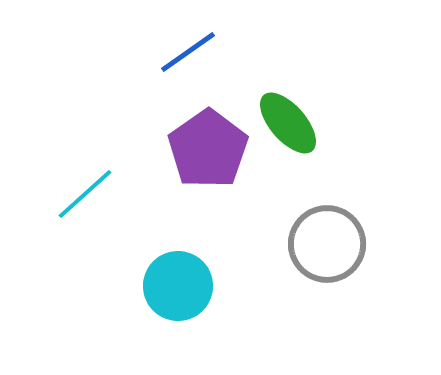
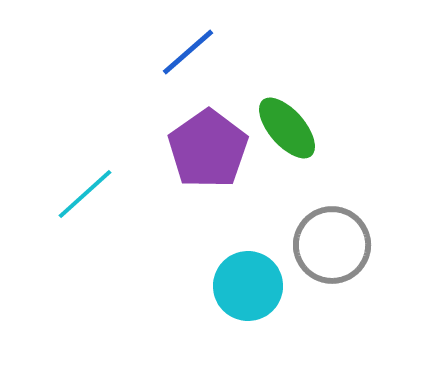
blue line: rotated 6 degrees counterclockwise
green ellipse: moved 1 px left, 5 px down
gray circle: moved 5 px right, 1 px down
cyan circle: moved 70 px right
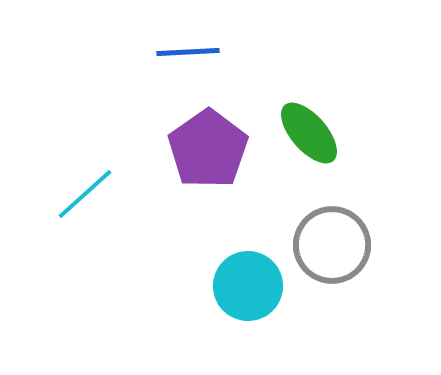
blue line: rotated 38 degrees clockwise
green ellipse: moved 22 px right, 5 px down
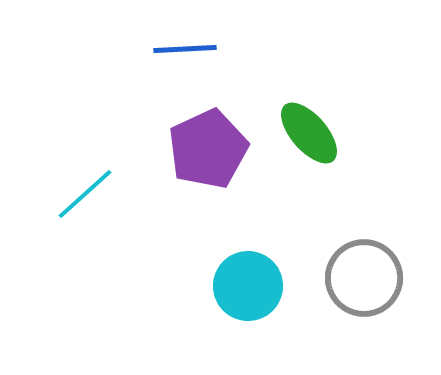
blue line: moved 3 px left, 3 px up
purple pentagon: rotated 10 degrees clockwise
gray circle: moved 32 px right, 33 px down
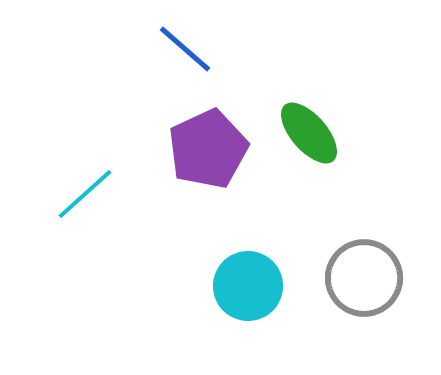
blue line: rotated 44 degrees clockwise
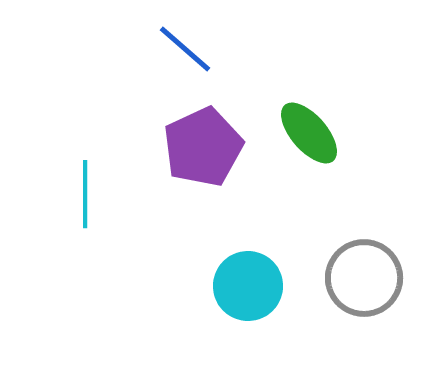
purple pentagon: moved 5 px left, 2 px up
cyan line: rotated 48 degrees counterclockwise
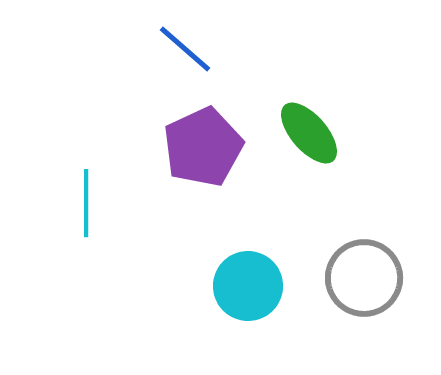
cyan line: moved 1 px right, 9 px down
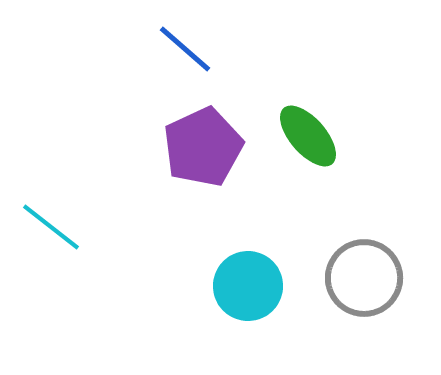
green ellipse: moved 1 px left, 3 px down
cyan line: moved 35 px left, 24 px down; rotated 52 degrees counterclockwise
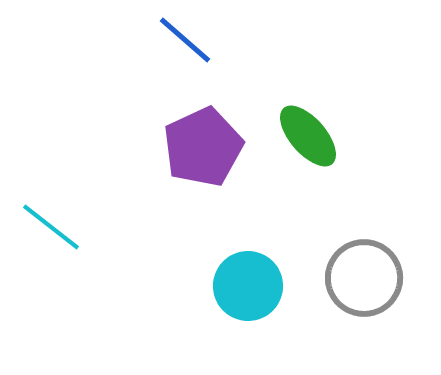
blue line: moved 9 px up
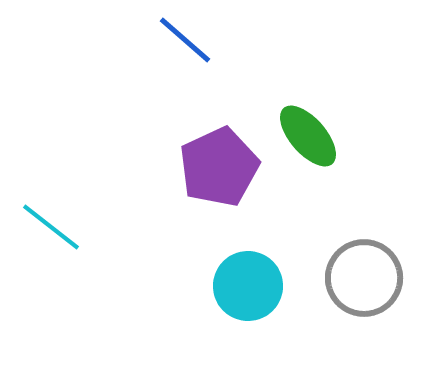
purple pentagon: moved 16 px right, 20 px down
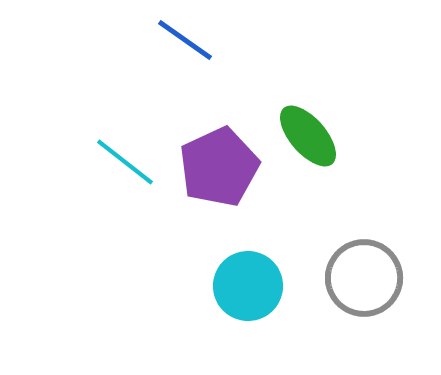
blue line: rotated 6 degrees counterclockwise
cyan line: moved 74 px right, 65 px up
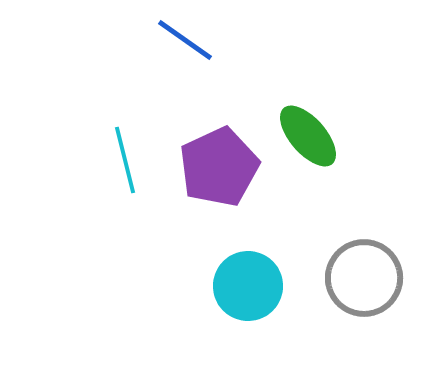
cyan line: moved 2 px up; rotated 38 degrees clockwise
